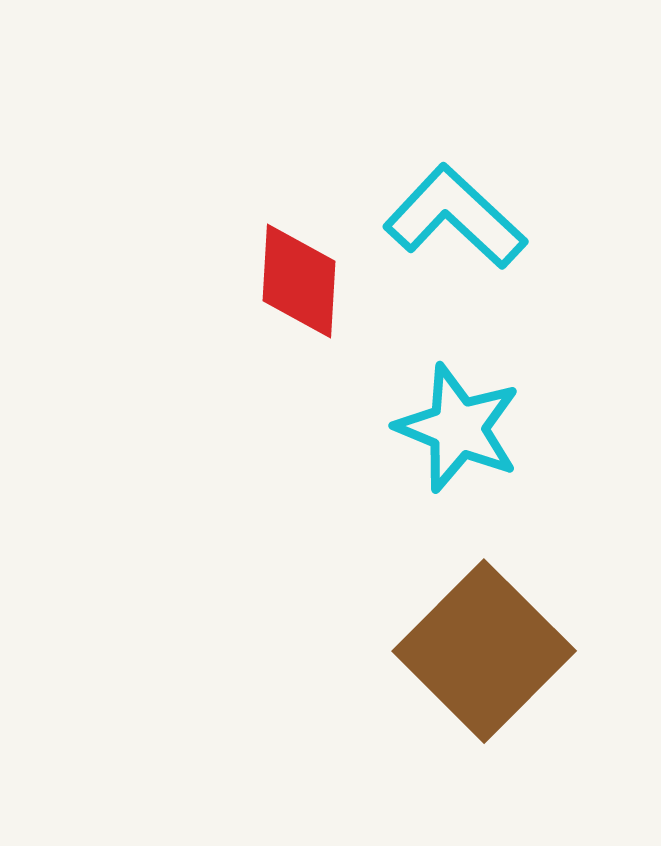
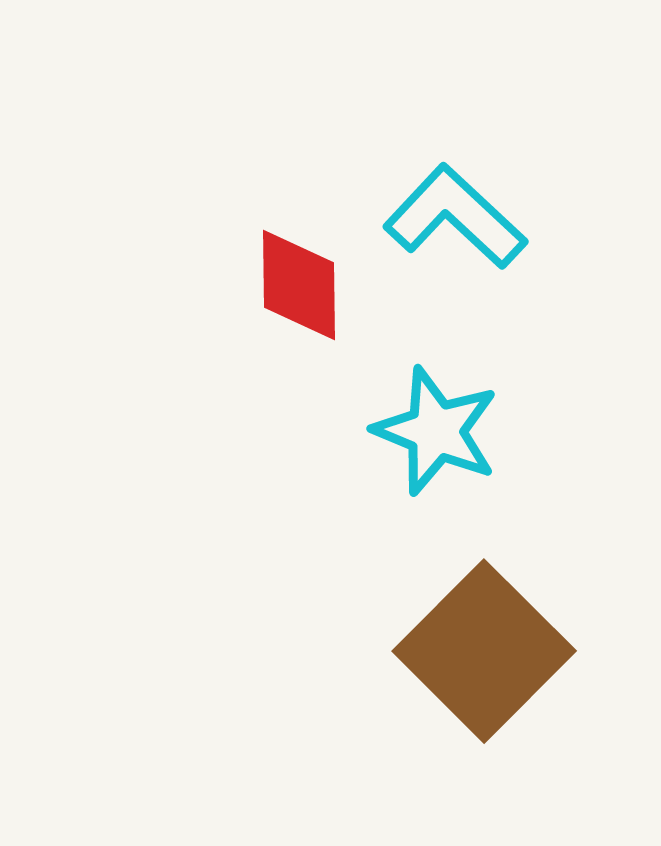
red diamond: moved 4 px down; rotated 4 degrees counterclockwise
cyan star: moved 22 px left, 3 px down
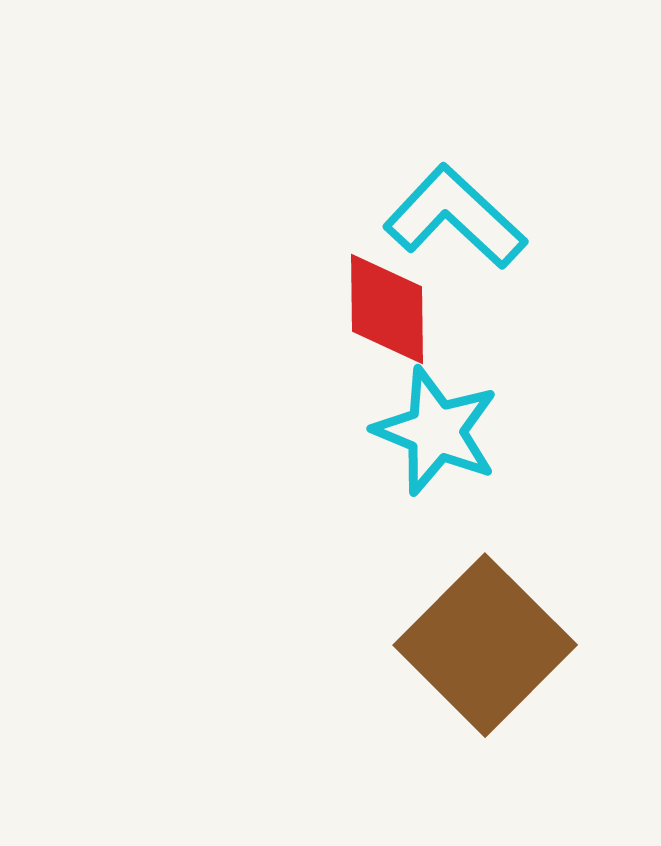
red diamond: moved 88 px right, 24 px down
brown square: moved 1 px right, 6 px up
